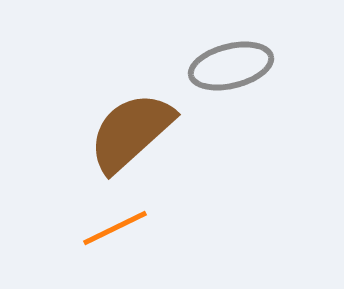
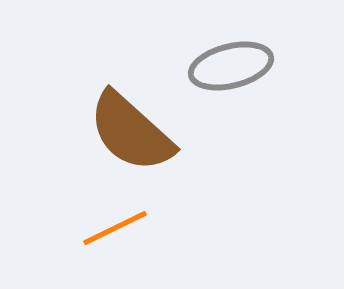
brown semicircle: rotated 96 degrees counterclockwise
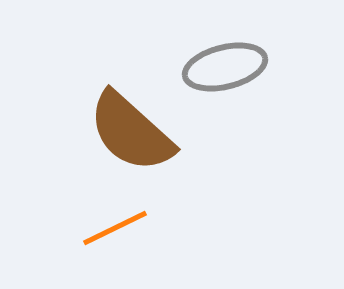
gray ellipse: moved 6 px left, 1 px down
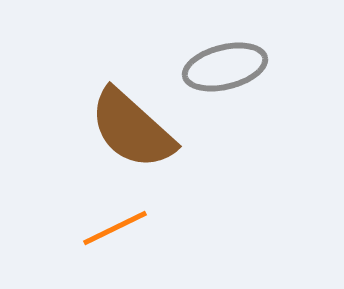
brown semicircle: moved 1 px right, 3 px up
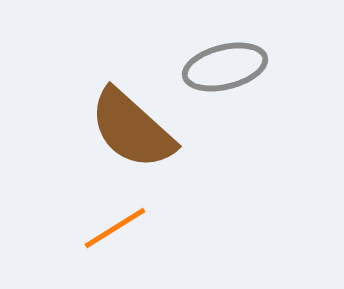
orange line: rotated 6 degrees counterclockwise
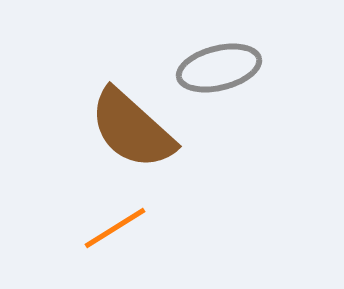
gray ellipse: moved 6 px left, 1 px down
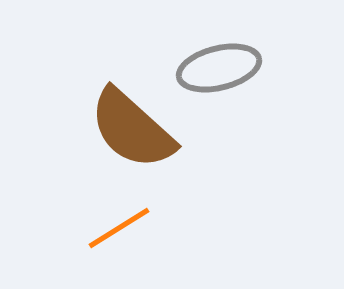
orange line: moved 4 px right
